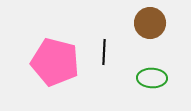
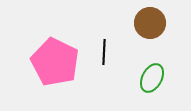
pink pentagon: rotated 12 degrees clockwise
green ellipse: rotated 64 degrees counterclockwise
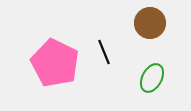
black line: rotated 25 degrees counterclockwise
pink pentagon: moved 1 px down
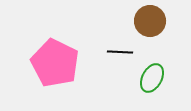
brown circle: moved 2 px up
black line: moved 16 px right; rotated 65 degrees counterclockwise
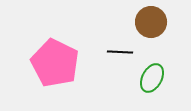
brown circle: moved 1 px right, 1 px down
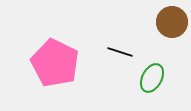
brown circle: moved 21 px right
black line: rotated 15 degrees clockwise
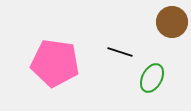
pink pentagon: rotated 18 degrees counterclockwise
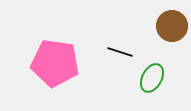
brown circle: moved 4 px down
